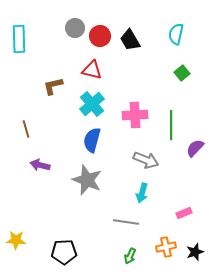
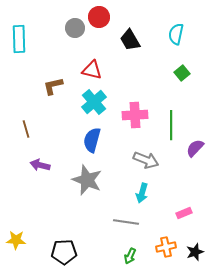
red circle: moved 1 px left, 19 px up
cyan cross: moved 2 px right, 2 px up
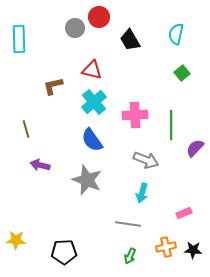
blue semicircle: rotated 50 degrees counterclockwise
gray line: moved 2 px right, 2 px down
black star: moved 2 px left, 2 px up; rotated 24 degrees clockwise
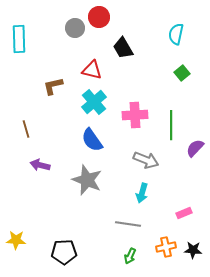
black trapezoid: moved 7 px left, 8 px down
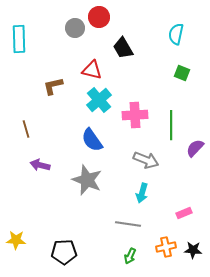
green square: rotated 28 degrees counterclockwise
cyan cross: moved 5 px right, 2 px up
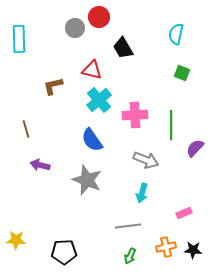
gray line: moved 2 px down; rotated 15 degrees counterclockwise
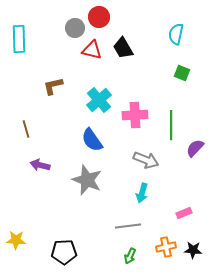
red triangle: moved 20 px up
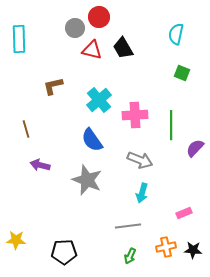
gray arrow: moved 6 px left
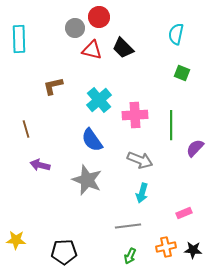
black trapezoid: rotated 15 degrees counterclockwise
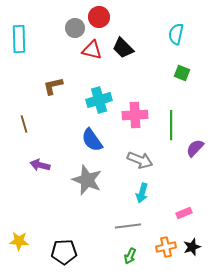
cyan cross: rotated 25 degrees clockwise
brown line: moved 2 px left, 5 px up
yellow star: moved 3 px right, 1 px down
black star: moved 1 px left, 3 px up; rotated 24 degrees counterclockwise
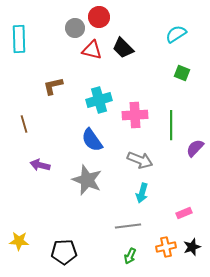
cyan semicircle: rotated 45 degrees clockwise
